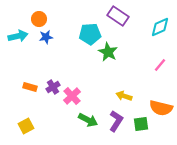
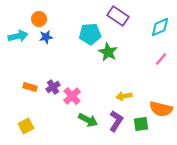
pink line: moved 1 px right, 6 px up
yellow arrow: rotated 28 degrees counterclockwise
orange semicircle: moved 1 px down
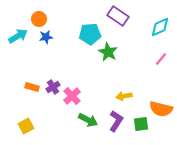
cyan arrow: rotated 18 degrees counterclockwise
orange rectangle: moved 2 px right
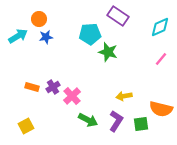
green star: rotated 12 degrees counterclockwise
